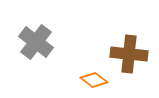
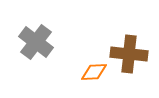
orange diamond: moved 8 px up; rotated 40 degrees counterclockwise
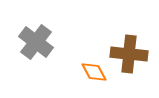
orange diamond: rotated 64 degrees clockwise
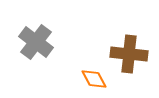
orange diamond: moved 7 px down
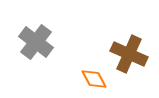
brown cross: rotated 18 degrees clockwise
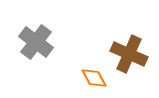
orange diamond: moved 1 px up
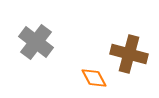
brown cross: rotated 9 degrees counterclockwise
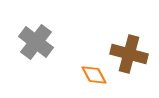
orange diamond: moved 3 px up
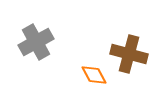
gray cross: rotated 24 degrees clockwise
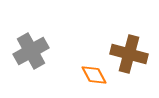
gray cross: moved 5 px left, 9 px down
